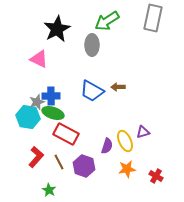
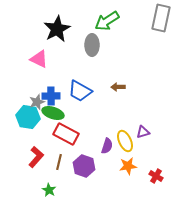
gray rectangle: moved 8 px right
blue trapezoid: moved 12 px left
brown line: rotated 42 degrees clockwise
orange star: moved 1 px right, 3 px up
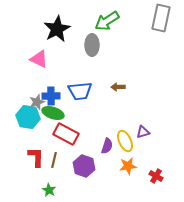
blue trapezoid: rotated 35 degrees counterclockwise
red L-shape: rotated 40 degrees counterclockwise
brown line: moved 5 px left, 2 px up
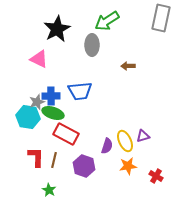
brown arrow: moved 10 px right, 21 px up
purple triangle: moved 4 px down
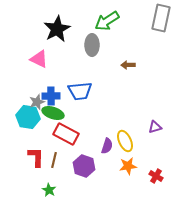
brown arrow: moved 1 px up
purple triangle: moved 12 px right, 9 px up
